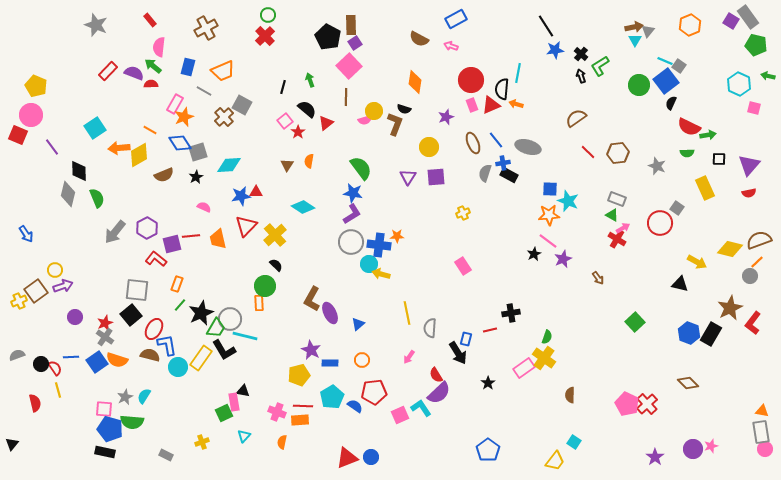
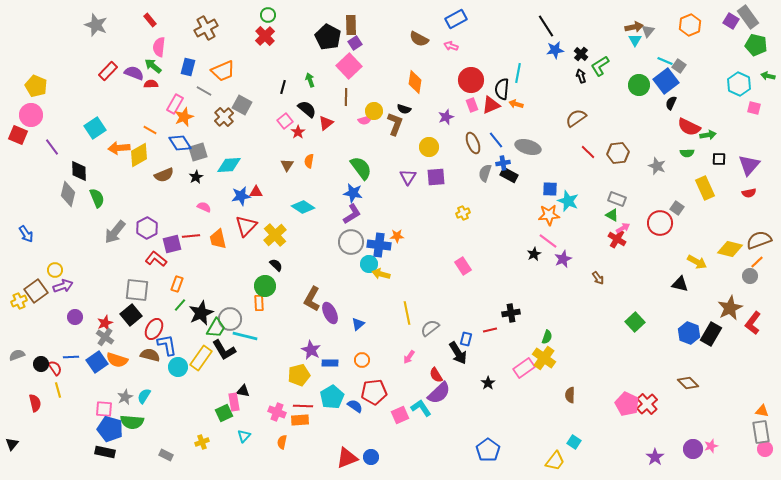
gray semicircle at (430, 328): rotated 48 degrees clockwise
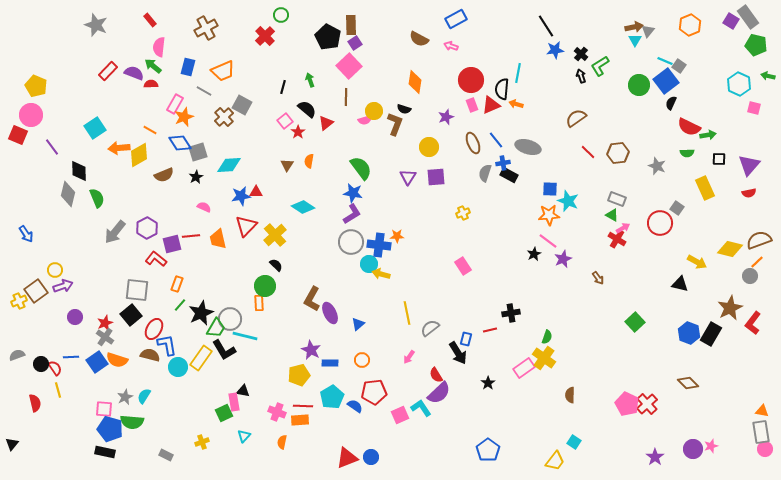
green circle at (268, 15): moved 13 px right
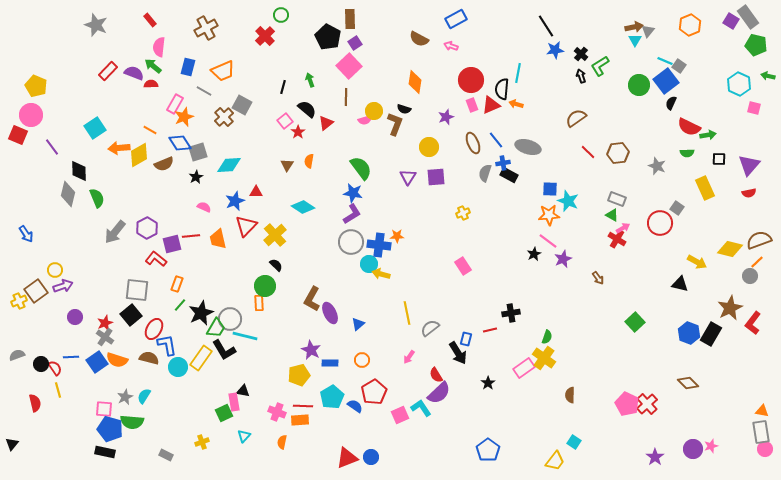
brown rectangle at (351, 25): moved 1 px left, 6 px up
brown semicircle at (164, 175): moved 11 px up
blue star at (241, 196): moved 6 px left, 5 px down; rotated 12 degrees counterclockwise
brown semicircle at (150, 355): moved 1 px left, 3 px down
red pentagon at (374, 392): rotated 25 degrees counterclockwise
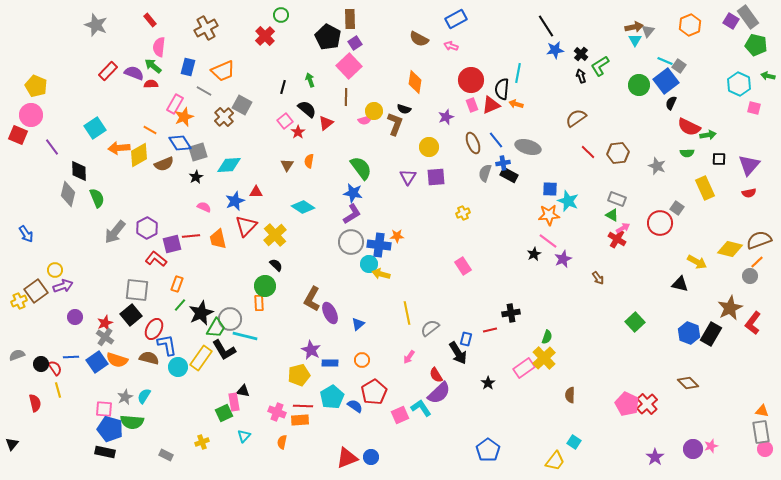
yellow cross at (544, 358): rotated 10 degrees clockwise
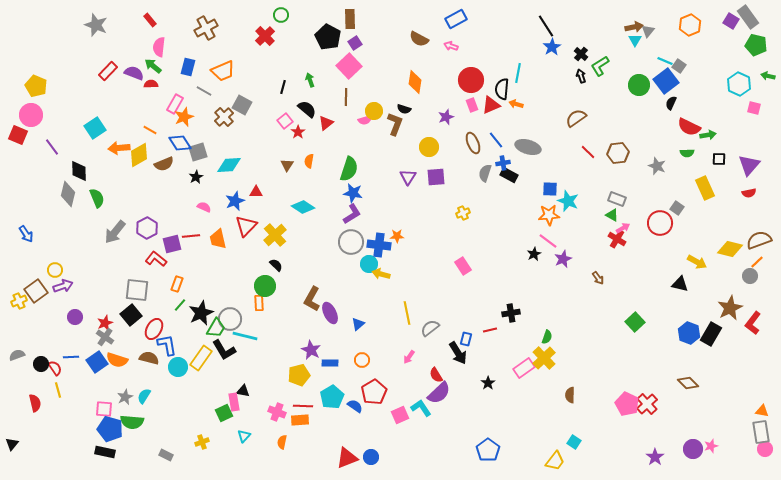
blue star at (555, 50): moved 3 px left, 3 px up; rotated 24 degrees counterclockwise
green semicircle at (361, 168): moved 12 px left, 1 px down; rotated 55 degrees clockwise
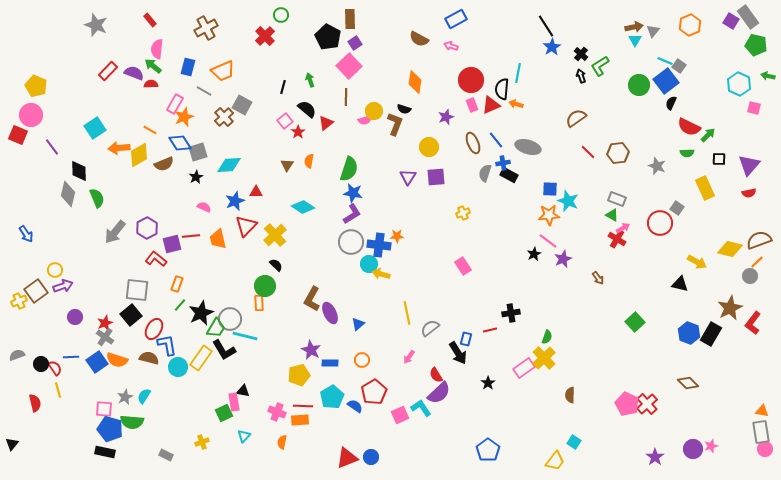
gray triangle at (648, 31): moved 5 px right
pink semicircle at (159, 47): moved 2 px left, 2 px down
green arrow at (708, 135): rotated 35 degrees counterclockwise
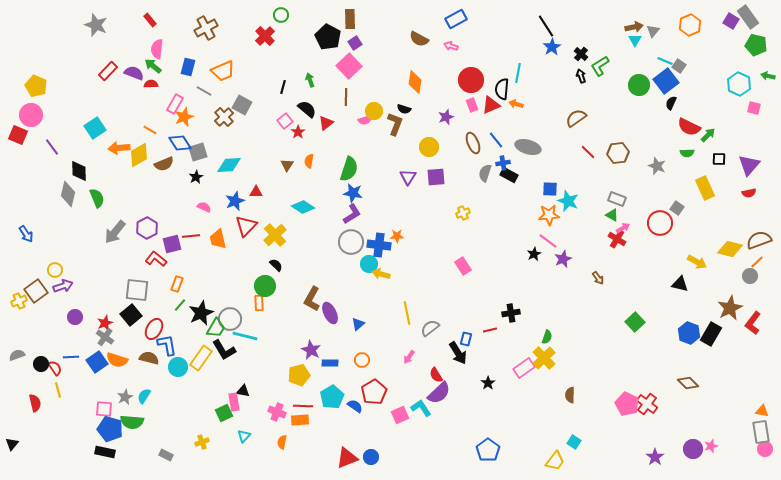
red cross at (647, 404): rotated 10 degrees counterclockwise
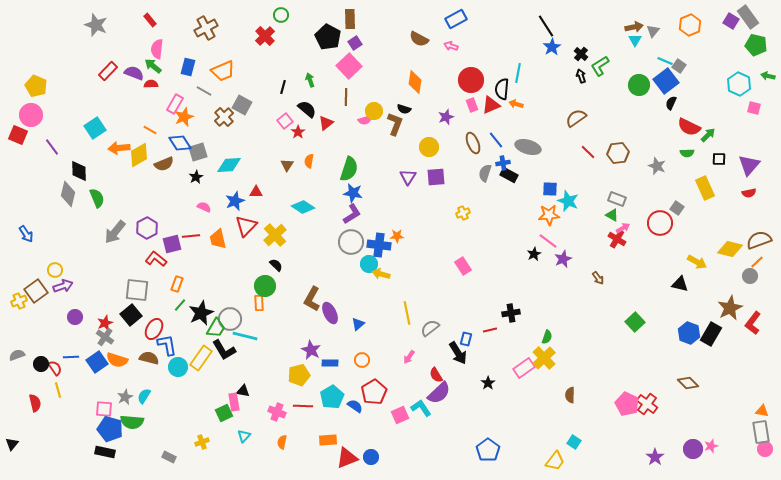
orange rectangle at (300, 420): moved 28 px right, 20 px down
gray rectangle at (166, 455): moved 3 px right, 2 px down
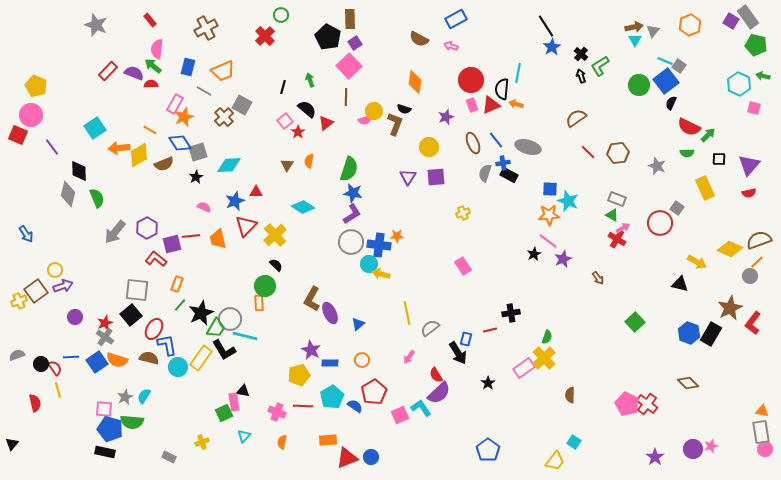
green arrow at (768, 76): moved 5 px left
yellow diamond at (730, 249): rotated 10 degrees clockwise
